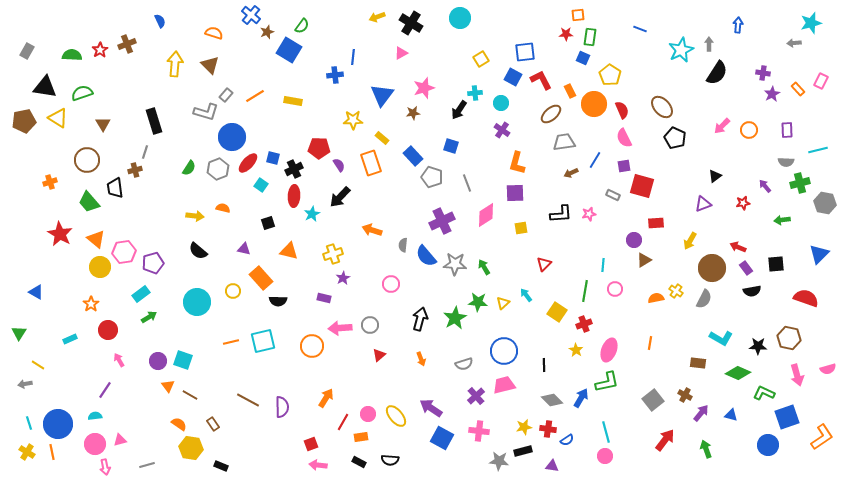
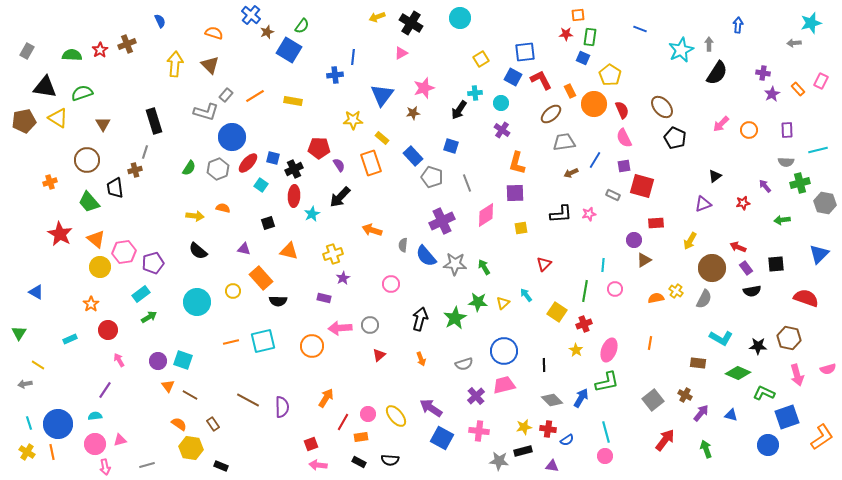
pink arrow at (722, 126): moved 1 px left, 2 px up
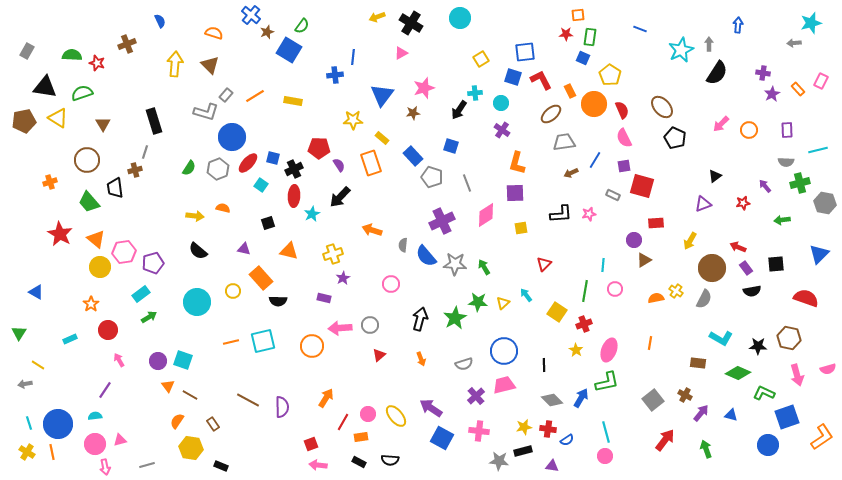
red star at (100, 50): moved 3 px left, 13 px down; rotated 21 degrees counterclockwise
blue square at (513, 77): rotated 12 degrees counterclockwise
orange semicircle at (179, 424): moved 2 px left, 3 px up; rotated 91 degrees counterclockwise
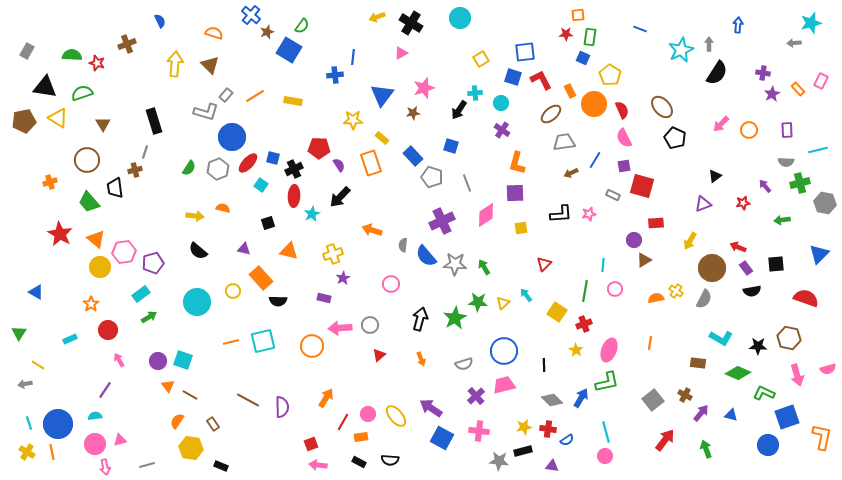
orange L-shape at (822, 437): rotated 44 degrees counterclockwise
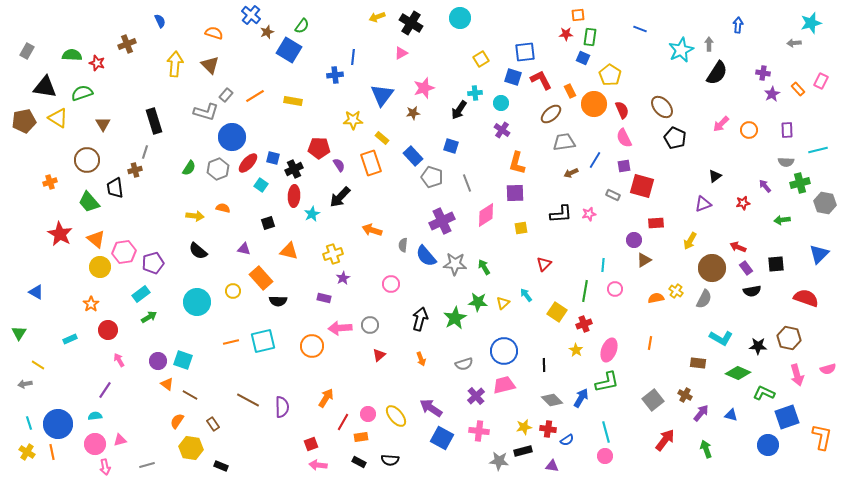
orange triangle at (168, 386): moved 1 px left, 2 px up; rotated 16 degrees counterclockwise
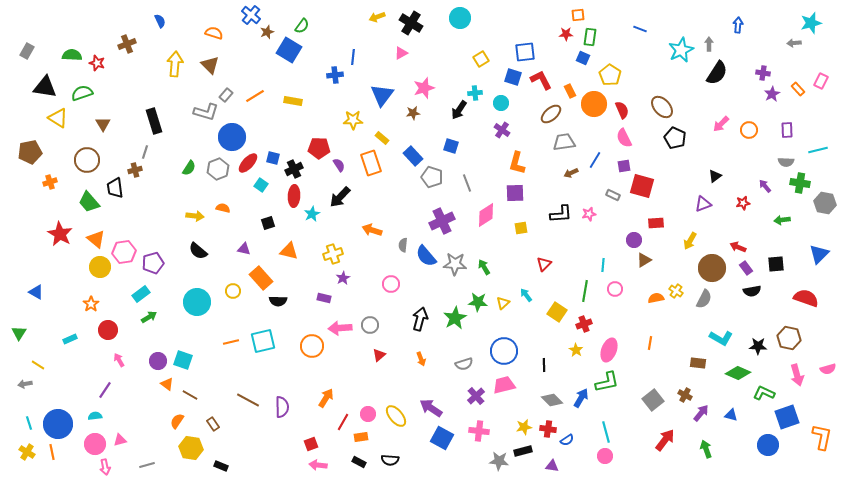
brown pentagon at (24, 121): moved 6 px right, 31 px down
green cross at (800, 183): rotated 24 degrees clockwise
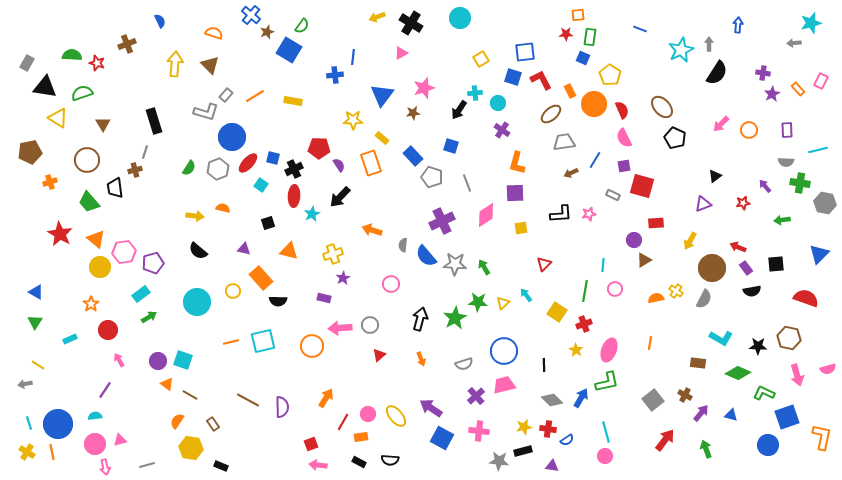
gray rectangle at (27, 51): moved 12 px down
cyan circle at (501, 103): moved 3 px left
green triangle at (19, 333): moved 16 px right, 11 px up
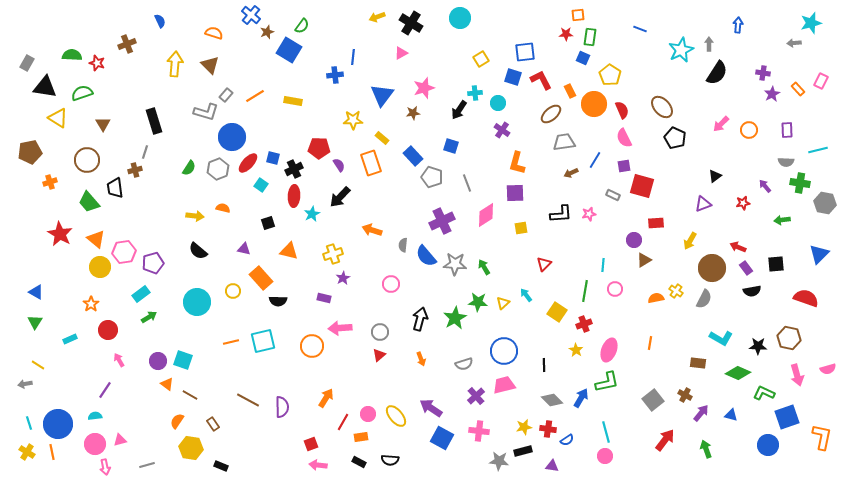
gray circle at (370, 325): moved 10 px right, 7 px down
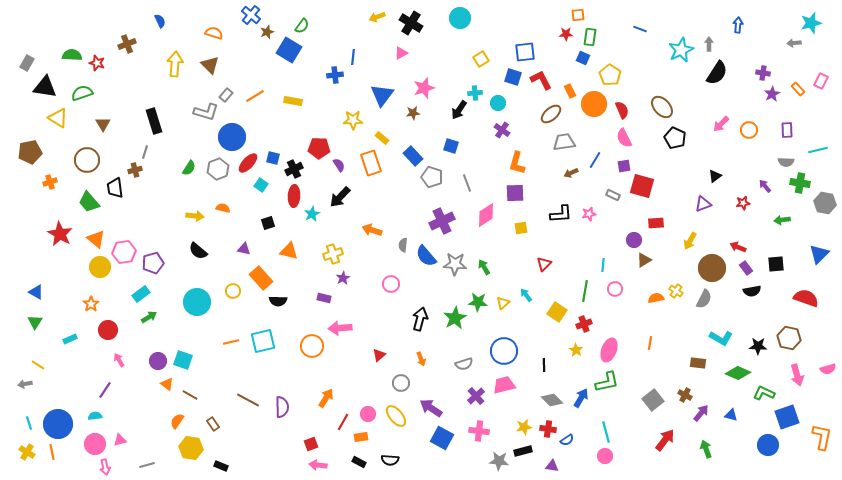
gray circle at (380, 332): moved 21 px right, 51 px down
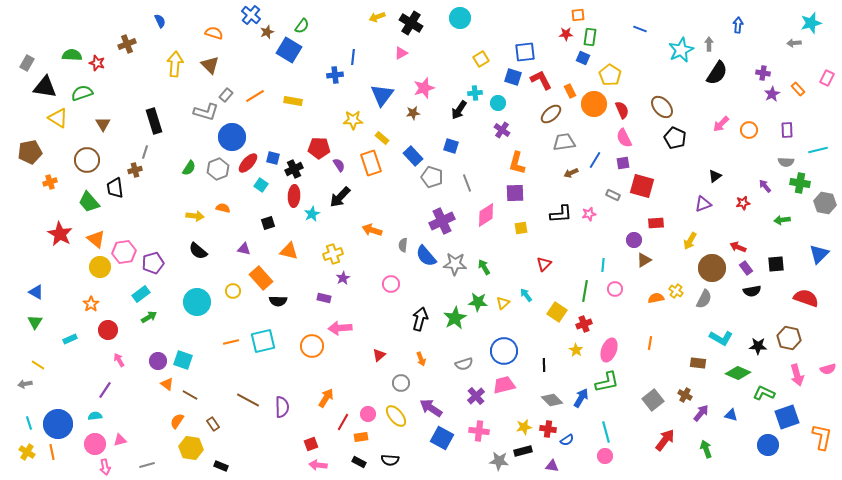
pink rectangle at (821, 81): moved 6 px right, 3 px up
purple square at (624, 166): moved 1 px left, 3 px up
